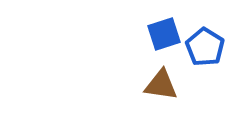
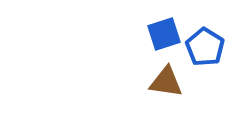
brown triangle: moved 5 px right, 3 px up
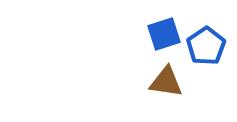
blue pentagon: moved 1 px right, 1 px up; rotated 6 degrees clockwise
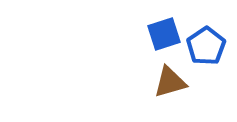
brown triangle: moved 4 px right; rotated 24 degrees counterclockwise
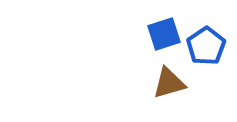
brown triangle: moved 1 px left, 1 px down
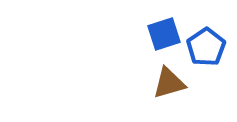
blue pentagon: moved 1 px down
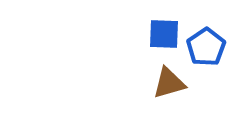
blue square: rotated 20 degrees clockwise
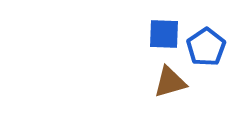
brown triangle: moved 1 px right, 1 px up
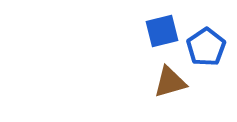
blue square: moved 2 px left, 3 px up; rotated 16 degrees counterclockwise
